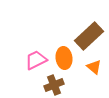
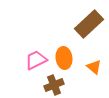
brown rectangle: moved 12 px up
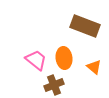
brown rectangle: moved 4 px left, 2 px down; rotated 64 degrees clockwise
pink trapezoid: rotated 65 degrees clockwise
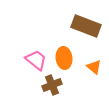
brown rectangle: moved 1 px right
brown cross: moved 2 px left
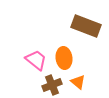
orange triangle: moved 16 px left, 15 px down
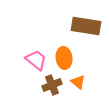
brown rectangle: rotated 12 degrees counterclockwise
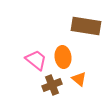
orange ellipse: moved 1 px left, 1 px up
orange triangle: moved 1 px right, 3 px up
